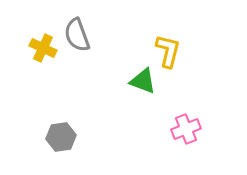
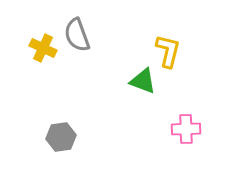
pink cross: rotated 20 degrees clockwise
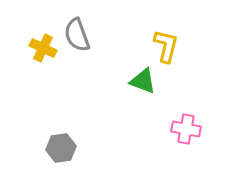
yellow L-shape: moved 2 px left, 5 px up
pink cross: rotated 12 degrees clockwise
gray hexagon: moved 11 px down
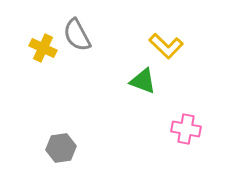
gray semicircle: rotated 8 degrees counterclockwise
yellow L-shape: rotated 120 degrees clockwise
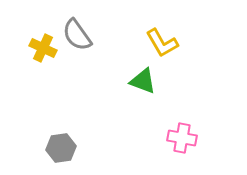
gray semicircle: rotated 8 degrees counterclockwise
yellow L-shape: moved 4 px left, 3 px up; rotated 16 degrees clockwise
pink cross: moved 4 px left, 9 px down
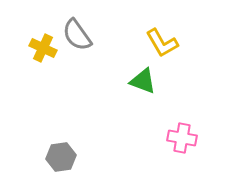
gray hexagon: moved 9 px down
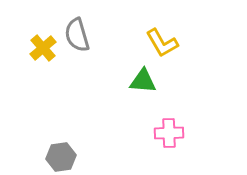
gray semicircle: rotated 20 degrees clockwise
yellow cross: rotated 24 degrees clockwise
green triangle: rotated 16 degrees counterclockwise
pink cross: moved 13 px left, 5 px up; rotated 12 degrees counterclockwise
